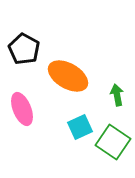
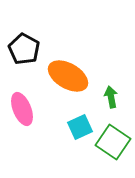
green arrow: moved 6 px left, 2 px down
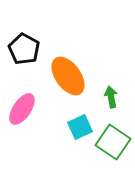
orange ellipse: rotated 24 degrees clockwise
pink ellipse: rotated 56 degrees clockwise
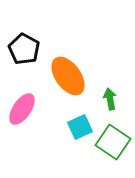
green arrow: moved 1 px left, 2 px down
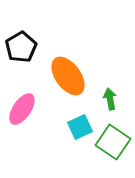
black pentagon: moved 3 px left, 2 px up; rotated 12 degrees clockwise
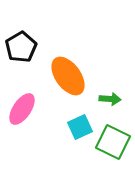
green arrow: rotated 105 degrees clockwise
green square: rotated 8 degrees counterclockwise
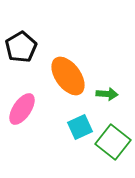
green arrow: moved 3 px left, 5 px up
green square: rotated 12 degrees clockwise
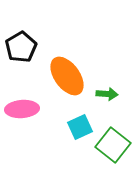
orange ellipse: moved 1 px left
pink ellipse: rotated 52 degrees clockwise
green square: moved 3 px down
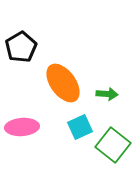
orange ellipse: moved 4 px left, 7 px down
pink ellipse: moved 18 px down
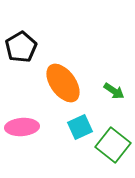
green arrow: moved 7 px right, 3 px up; rotated 30 degrees clockwise
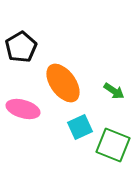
pink ellipse: moved 1 px right, 18 px up; rotated 20 degrees clockwise
green square: rotated 16 degrees counterclockwise
